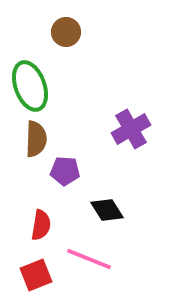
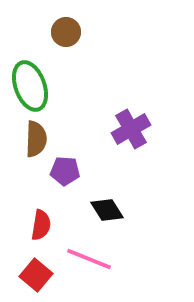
red square: rotated 28 degrees counterclockwise
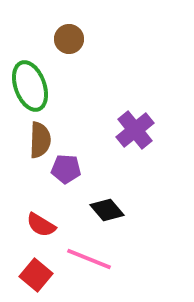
brown circle: moved 3 px right, 7 px down
purple cross: moved 4 px right, 1 px down; rotated 9 degrees counterclockwise
brown semicircle: moved 4 px right, 1 px down
purple pentagon: moved 1 px right, 2 px up
black diamond: rotated 8 degrees counterclockwise
red semicircle: rotated 112 degrees clockwise
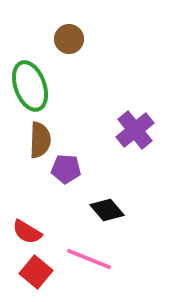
red semicircle: moved 14 px left, 7 px down
red square: moved 3 px up
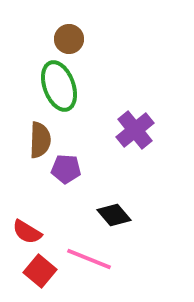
green ellipse: moved 29 px right
black diamond: moved 7 px right, 5 px down
red square: moved 4 px right, 1 px up
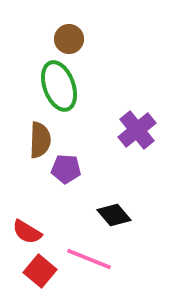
purple cross: moved 2 px right
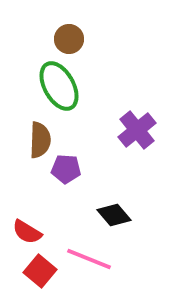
green ellipse: rotated 9 degrees counterclockwise
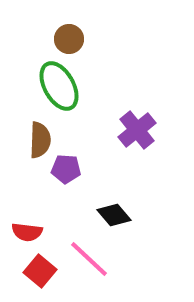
red semicircle: rotated 24 degrees counterclockwise
pink line: rotated 21 degrees clockwise
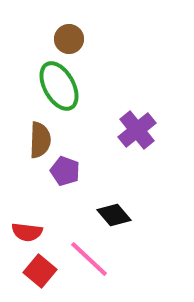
purple pentagon: moved 1 px left, 2 px down; rotated 16 degrees clockwise
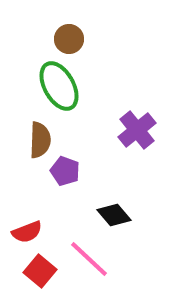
red semicircle: rotated 28 degrees counterclockwise
